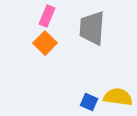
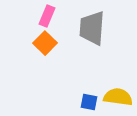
blue square: rotated 12 degrees counterclockwise
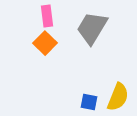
pink rectangle: rotated 30 degrees counterclockwise
gray trapezoid: rotated 27 degrees clockwise
yellow semicircle: rotated 104 degrees clockwise
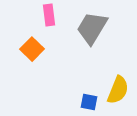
pink rectangle: moved 2 px right, 1 px up
orange square: moved 13 px left, 6 px down
yellow semicircle: moved 7 px up
